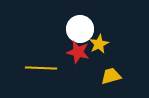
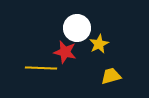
white circle: moved 3 px left, 1 px up
red star: moved 13 px left
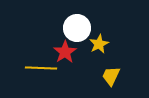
red star: rotated 25 degrees clockwise
yellow trapezoid: rotated 50 degrees counterclockwise
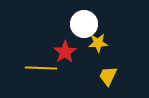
white circle: moved 7 px right, 4 px up
yellow star: moved 1 px left, 1 px up; rotated 24 degrees clockwise
yellow trapezoid: moved 3 px left
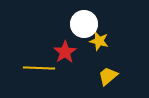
yellow star: moved 1 px right, 2 px up; rotated 18 degrees clockwise
yellow line: moved 2 px left
yellow trapezoid: rotated 25 degrees clockwise
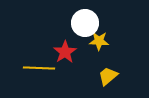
white circle: moved 1 px right, 1 px up
yellow star: rotated 12 degrees counterclockwise
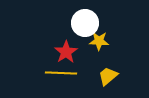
red star: moved 1 px right
yellow line: moved 22 px right, 5 px down
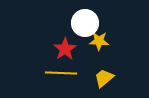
red star: moved 1 px left, 3 px up
yellow trapezoid: moved 4 px left, 2 px down
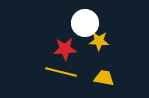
red star: rotated 30 degrees clockwise
yellow line: moved 1 px up; rotated 12 degrees clockwise
yellow trapezoid: rotated 50 degrees clockwise
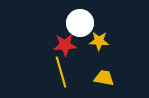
white circle: moved 5 px left
red star: moved 4 px up
yellow line: rotated 60 degrees clockwise
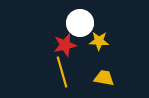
red star: rotated 10 degrees counterclockwise
yellow line: moved 1 px right
